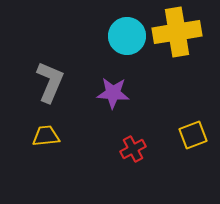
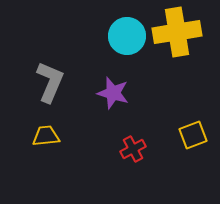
purple star: rotated 12 degrees clockwise
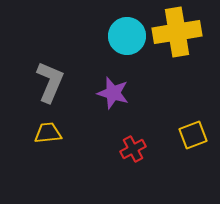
yellow trapezoid: moved 2 px right, 3 px up
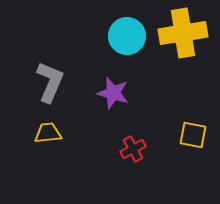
yellow cross: moved 6 px right, 1 px down
yellow square: rotated 32 degrees clockwise
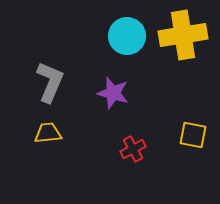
yellow cross: moved 2 px down
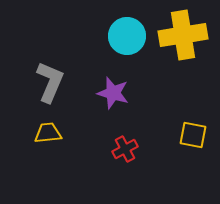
red cross: moved 8 px left
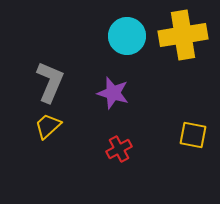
yellow trapezoid: moved 7 px up; rotated 36 degrees counterclockwise
red cross: moved 6 px left
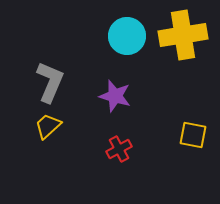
purple star: moved 2 px right, 3 px down
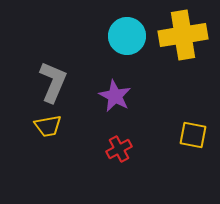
gray L-shape: moved 3 px right
purple star: rotated 12 degrees clockwise
yellow trapezoid: rotated 148 degrees counterclockwise
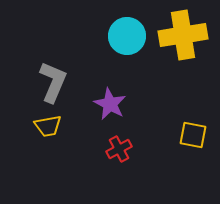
purple star: moved 5 px left, 8 px down
